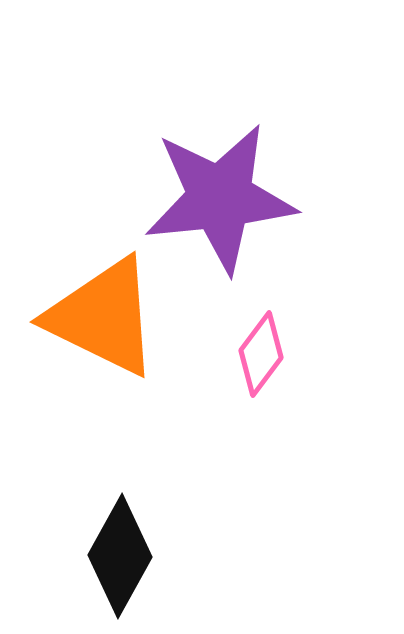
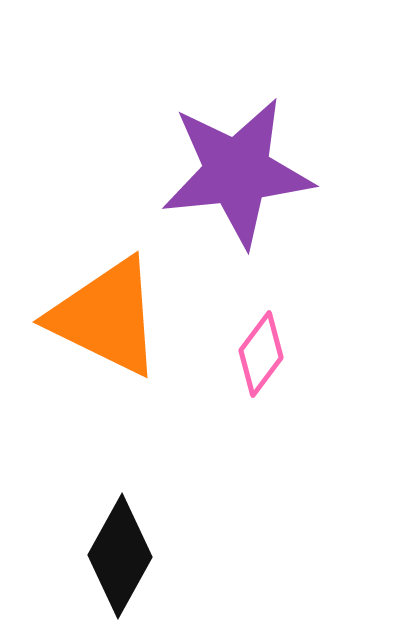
purple star: moved 17 px right, 26 px up
orange triangle: moved 3 px right
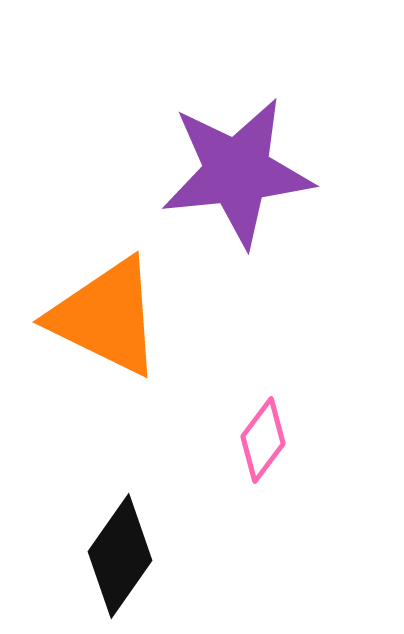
pink diamond: moved 2 px right, 86 px down
black diamond: rotated 6 degrees clockwise
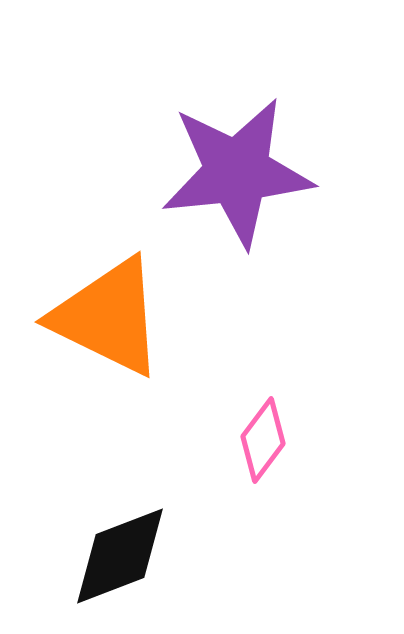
orange triangle: moved 2 px right
black diamond: rotated 34 degrees clockwise
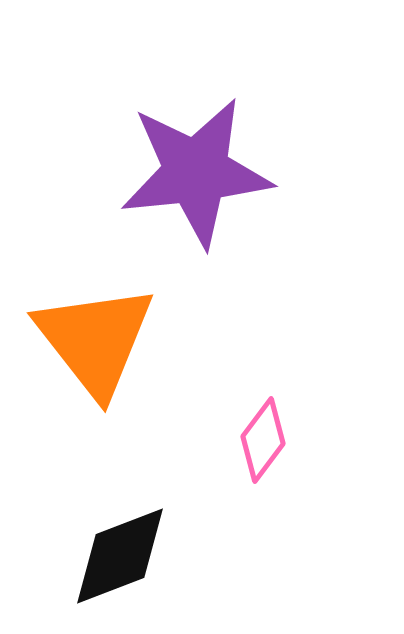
purple star: moved 41 px left
orange triangle: moved 13 px left, 23 px down; rotated 26 degrees clockwise
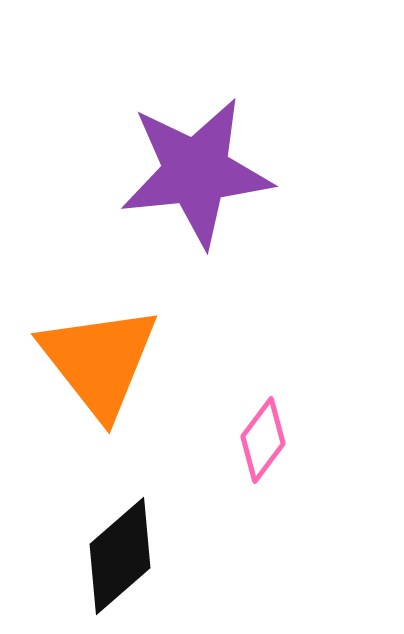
orange triangle: moved 4 px right, 21 px down
black diamond: rotated 20 degrees counterclockwise
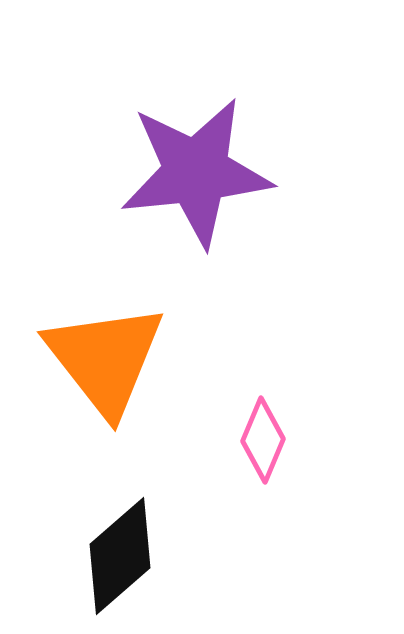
orange triangle: moved 6 px right, 2 px up
pink diamond: rotated 14 degrees counterclockwise
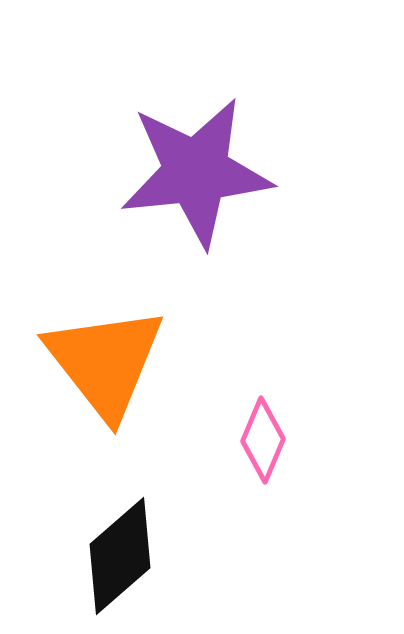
orange triangle: moved 3 px down
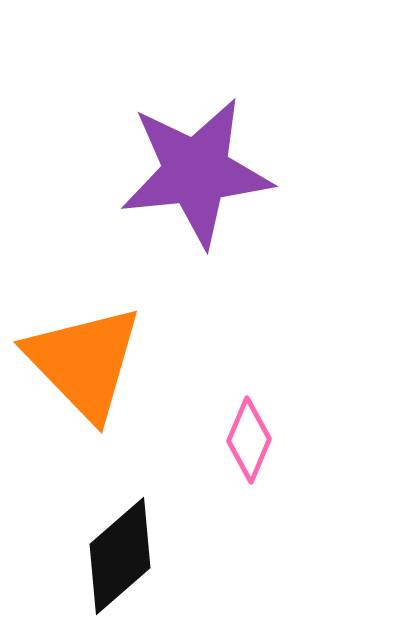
orange triangle: moved 21 px left; rotated 6 degrees counterclockwise
pink diamond: moved 14 px left
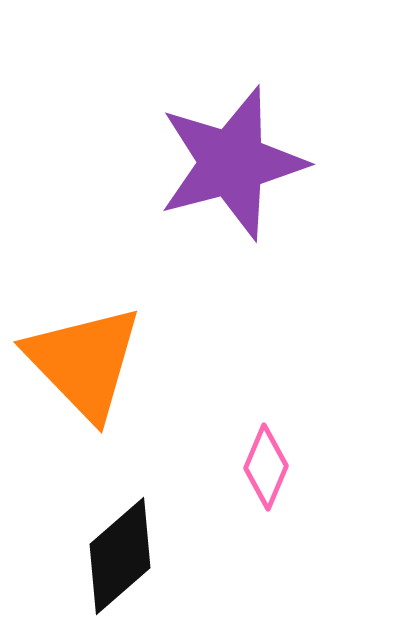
purple star: moved 36 px right, 9 px up; rotated 9 degrees counterclockwise
pink diamond: moved 17 px right, 27 px down
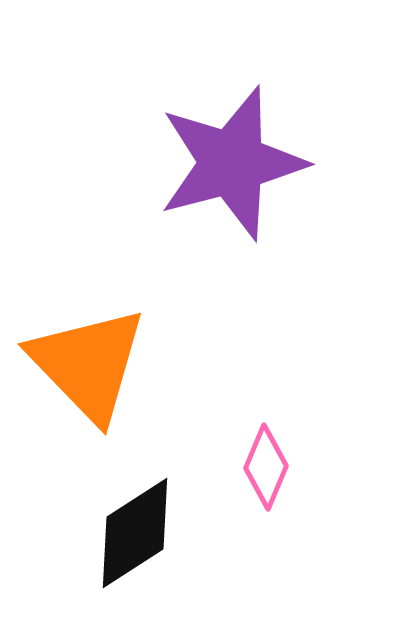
orange triangle: moved 4 px right, 2 px down
black diamond: moved 15 px right, 23 px up; rotated 8 degrees clockwise
